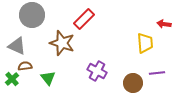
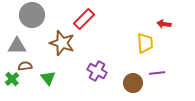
gray triangle: rotated 24 degrees counterclockwise
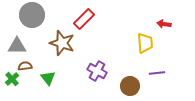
brown circle: moved 3 px left, 3 px down
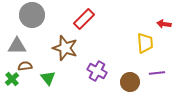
brown star: moved 3 px right, 5 px down
brown circle: moved 4 px up
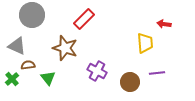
gray triangle: rotated 24 degrees clockwise
brown semicircle: moved 3 px right, 1 px up
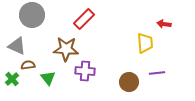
brown star: moved 1 px right, 1 px down; rotated 15 degrees counterclockwise
purple cross: moved 12 px left; rotated 24 degrees counterclockwise
brown circle: moved 1 px left
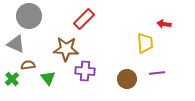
gray circle: moved 3 px left, 1 px down
gray triangle: moved 1 px left, 2 px up
brown circle: moved 2 px left, 3 px up
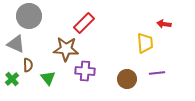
red rectangle: moved 4 px down
brown semicircle: rotated 96 degrees clockwise
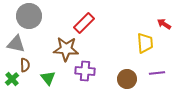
red arrow: rotated 24 degrees clockwise
gray triangle: rotated 12 degrees counterclockwise
brown semicircle: moved 3 px left
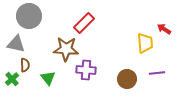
red arrow: moved 5 px down
purple cross: moved 1 px right, 1 px up
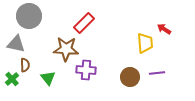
brown circle: moved 3 px right, 2 px up
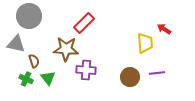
brown semicircle: moved 9 px right, 4 px up; rotated 16 degrees counterclockwise
green cross: moved 14 px right; rotated 24 degrees counterclockwise
